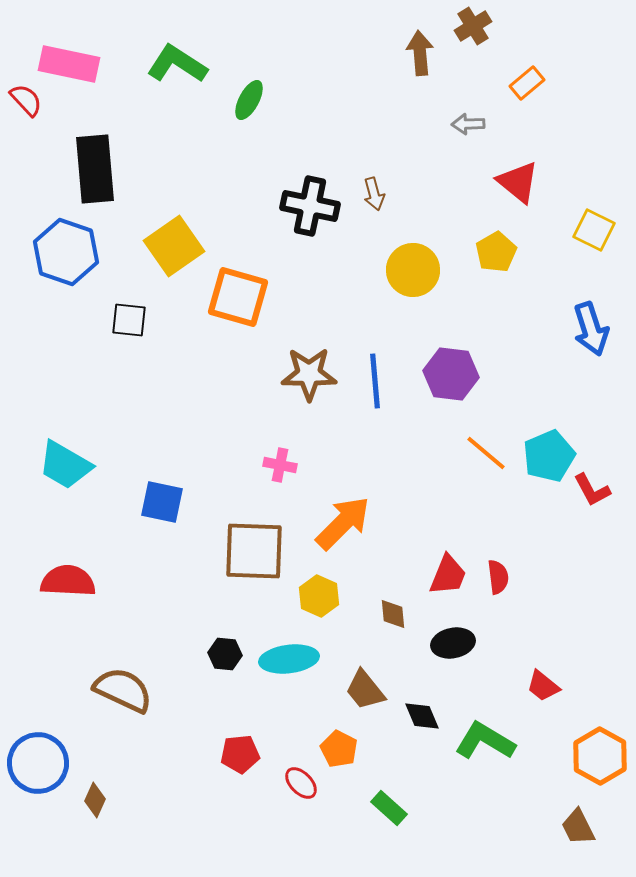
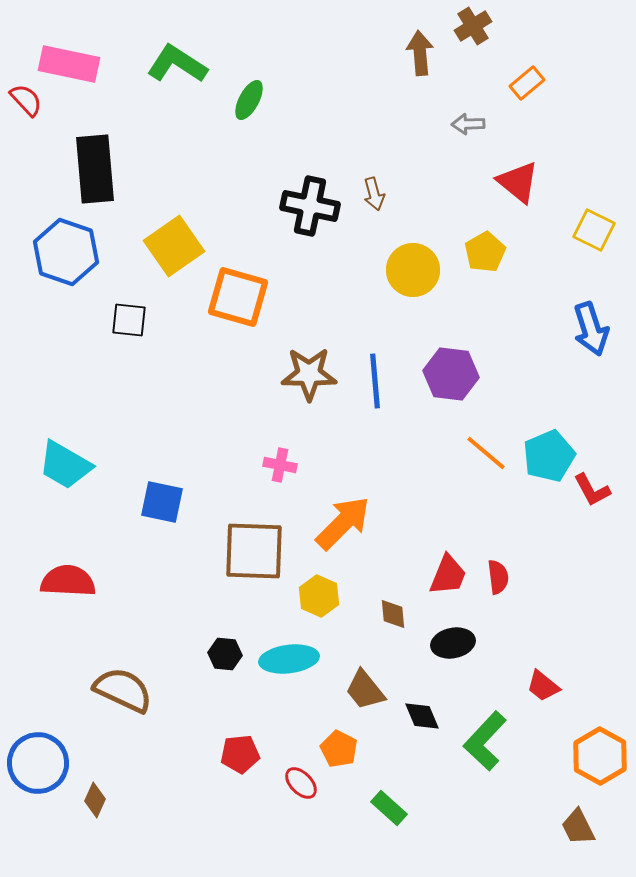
yellow pentagon at (496, 252): moved 11 px left
green L-shape at (485, 741): rotated 78 degrees counterclockwise
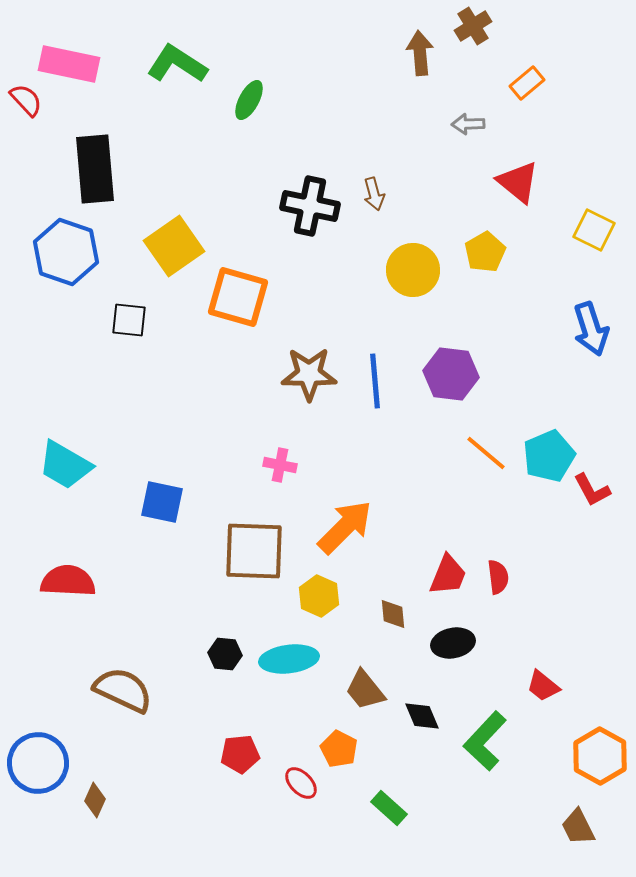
orange arrow at (343, 523): moved 2 px right, 4 px down
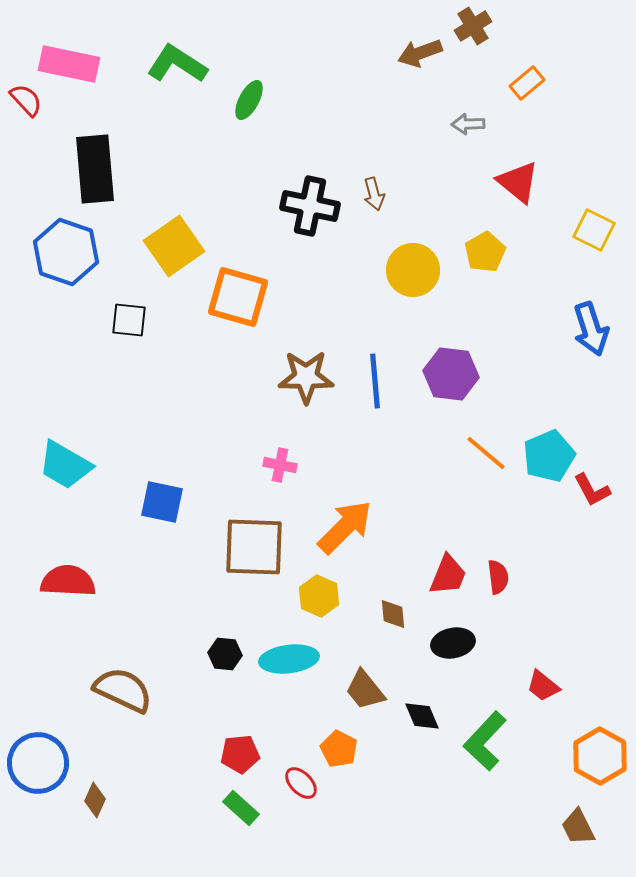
brown arrow at (420, 53): rotated 105 degrees counterclockwise
brown star at (309, 374): moved 3 px left, 3 px down
brown square at (254, 551): moved 4 px up
green rectangle at (389, 808): moved 148 px left
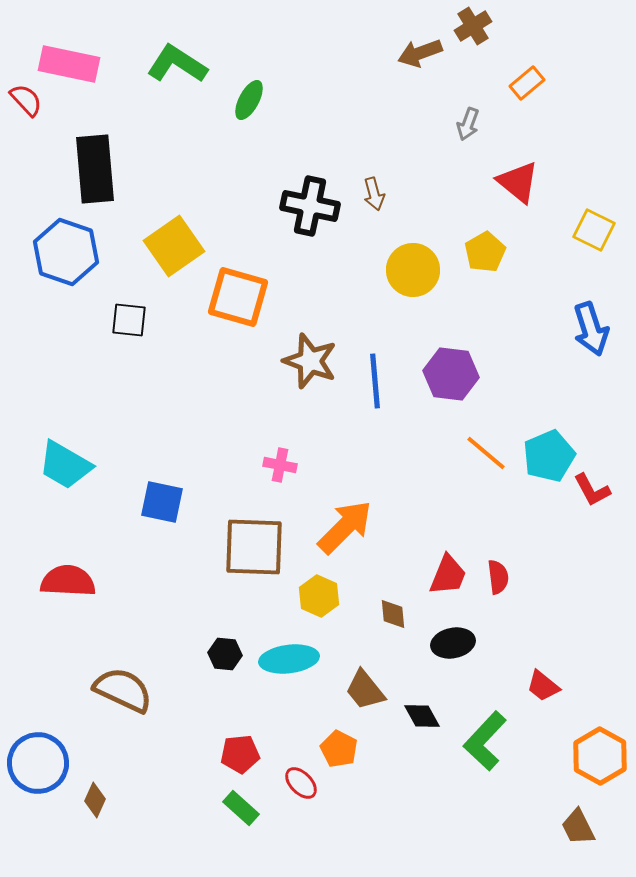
gray arrow at (468, 124): rotated 68 degrees counterclockwise
brown star at (306, 377): moved 4 px right, 16 px up; rotated 20 degrees clockwise
black diamond at (422, 716): rotated 6 degrees counterclockwise
